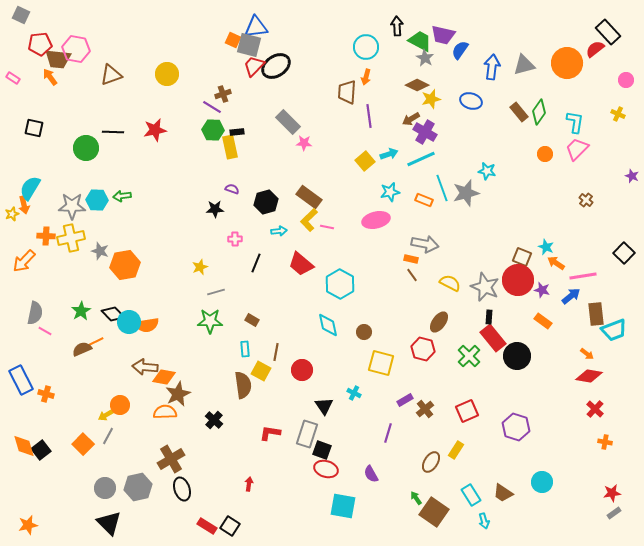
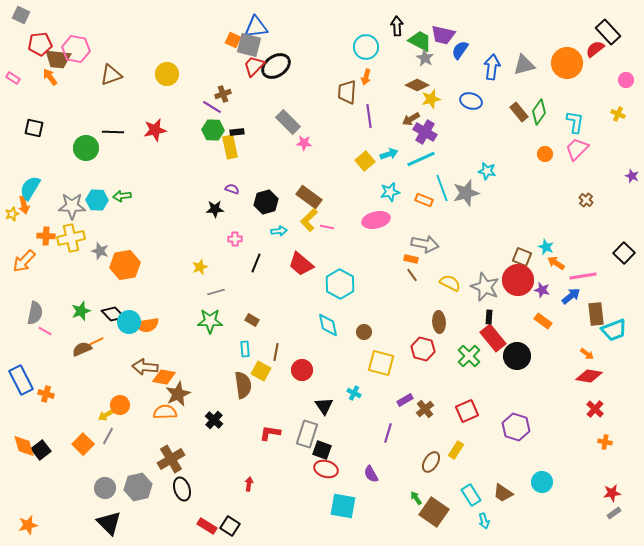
green star at (81, 311): rotated 12 degrees clockwise
brown ellipse at (439, 322): rotated 40 degrees counterclockwise
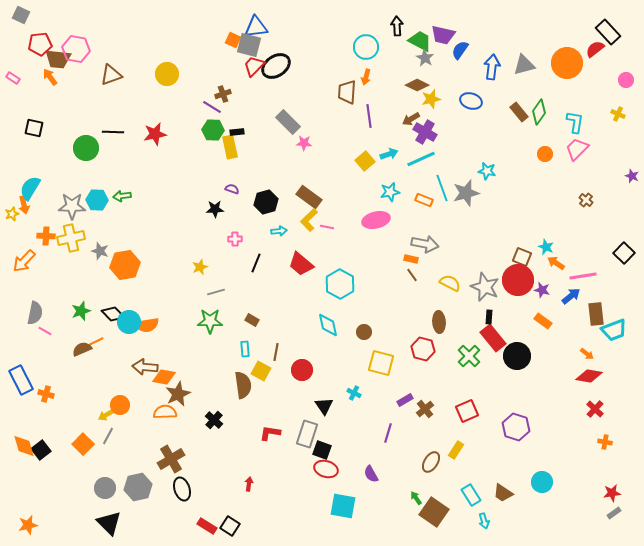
red star at (155, 130): moved 4 px down
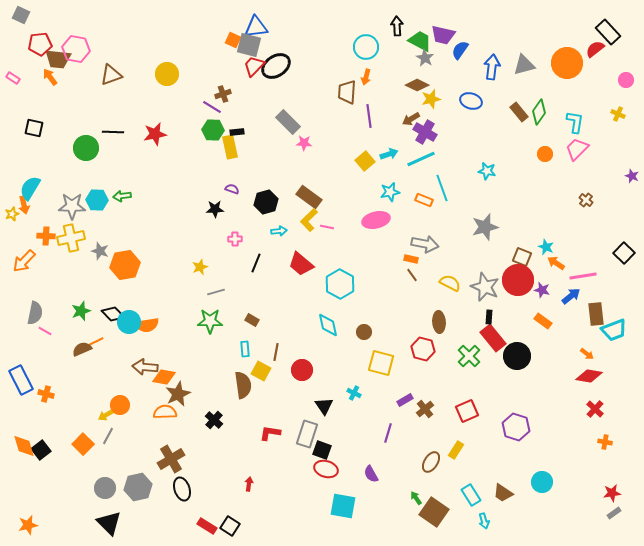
gray star at (466, 193): moved 19 px right, 34 px down
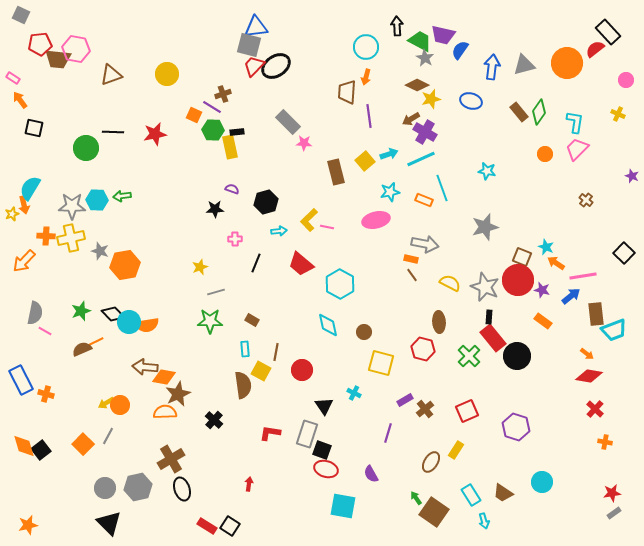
orange square at (233, 40): moved 39 px left, 75 px down
orange arrow at (50, 77): moved 30 px left, 23 px down
brown rectangle at (309, 197): moved 27 px right, 25 px up; rotated 40 degrees clockwise
yellow arrow at (106, 415): moved 12 px up
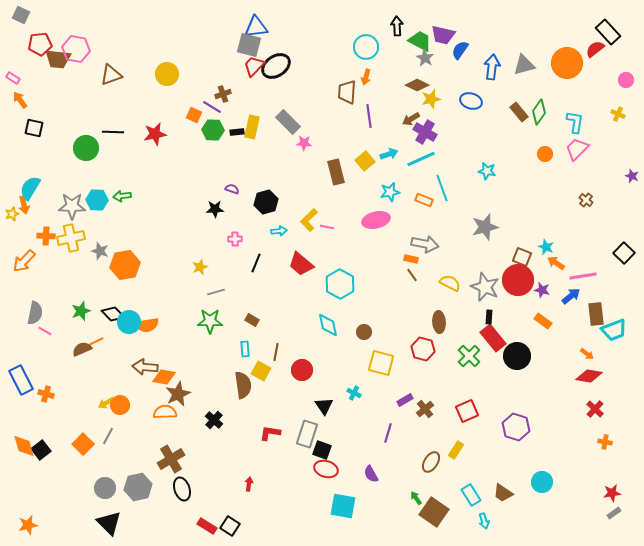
yellow rectangle at (230, 147): moved 22 px right, 20 px up; rotated 25 degrees clockwise
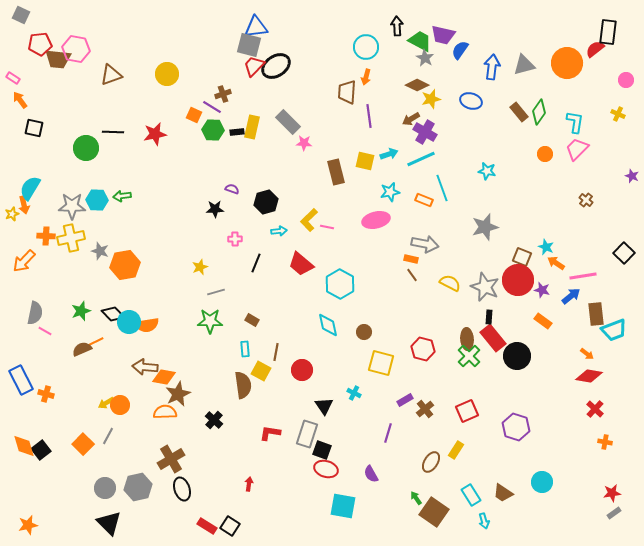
black rectangle at (608, 32): rotated 50 degrees clockwise
yellow square at (365, 161): rotated 36 degrees counterclockwise
brown ellipse at (439, 322): moved 28 px right, 17 px down
